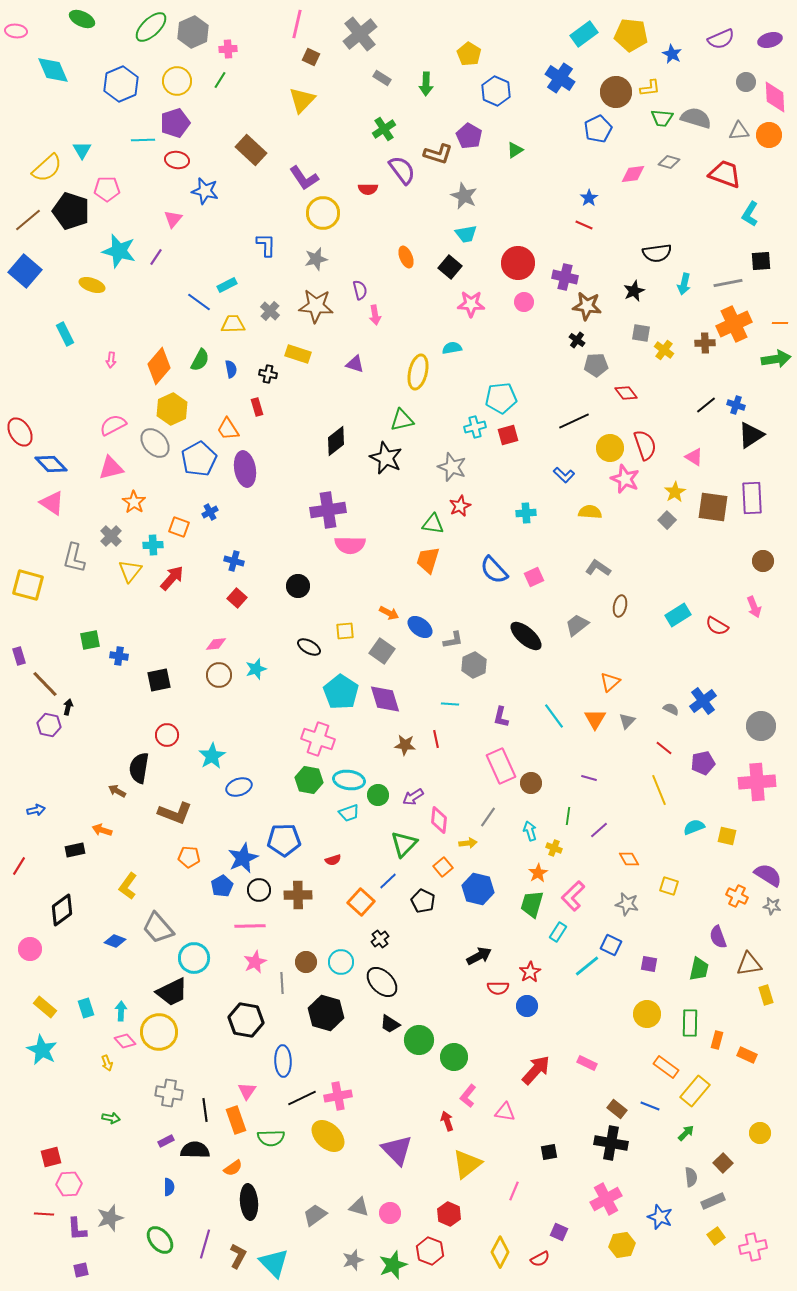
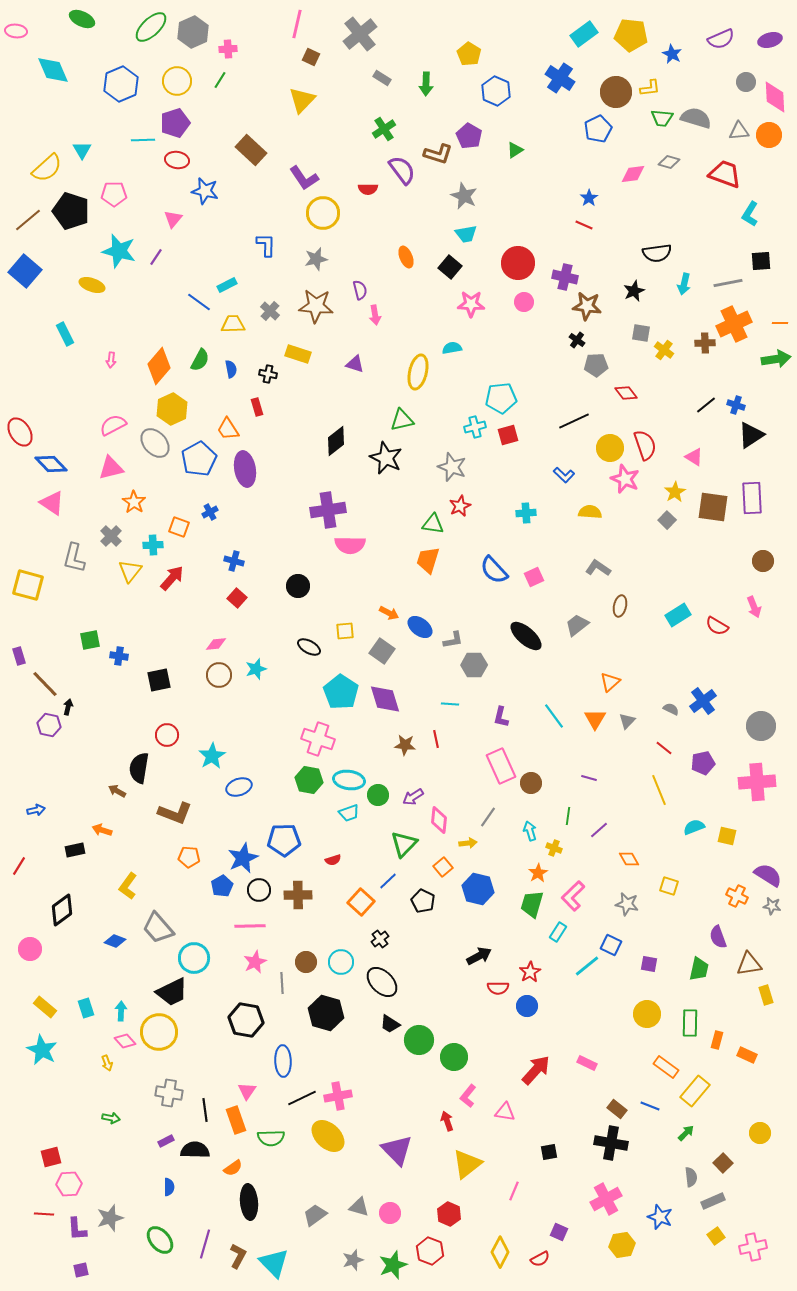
pink pentagon at (107, 189): moved 7 px right, 5 px down
gray hexagon at (474, 665): rotated 25 degrees clockwise
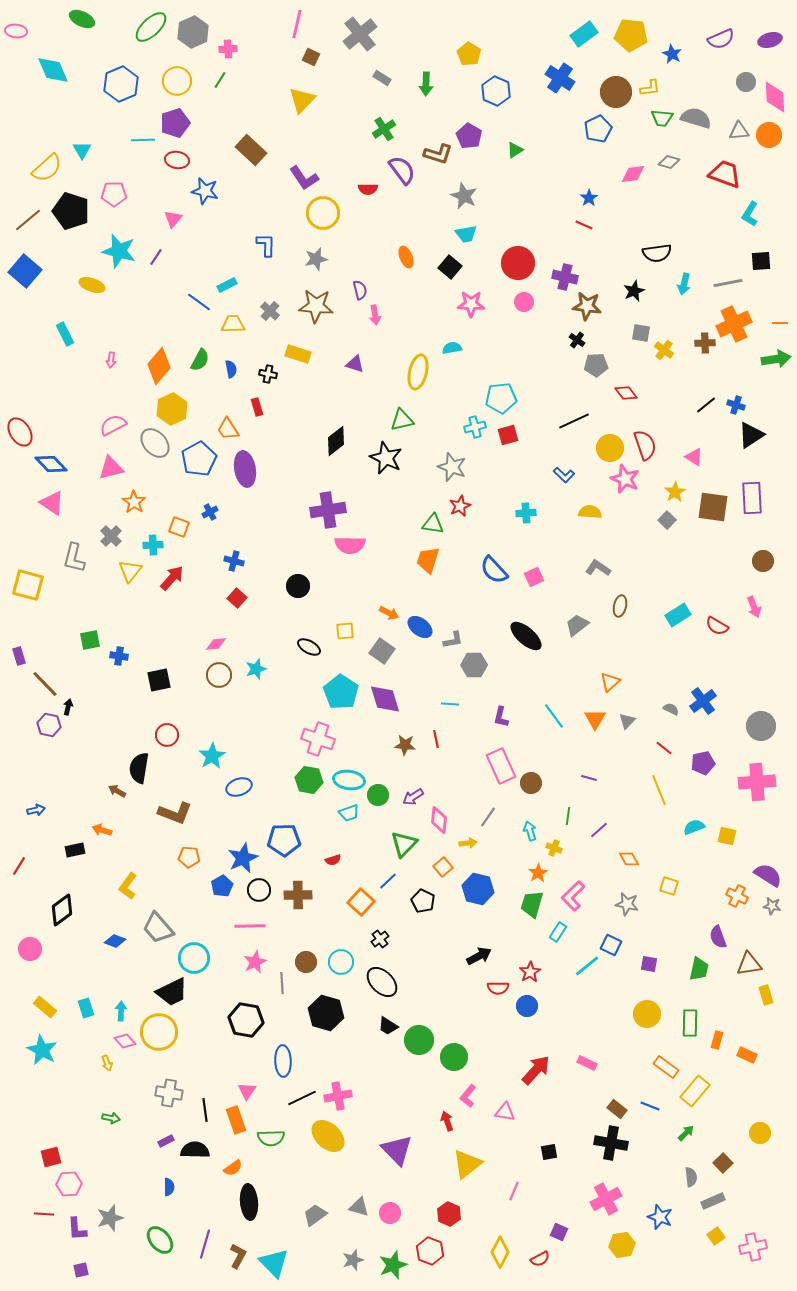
black trapezoid at (390, 1024): moved 2 px left, 2 px down
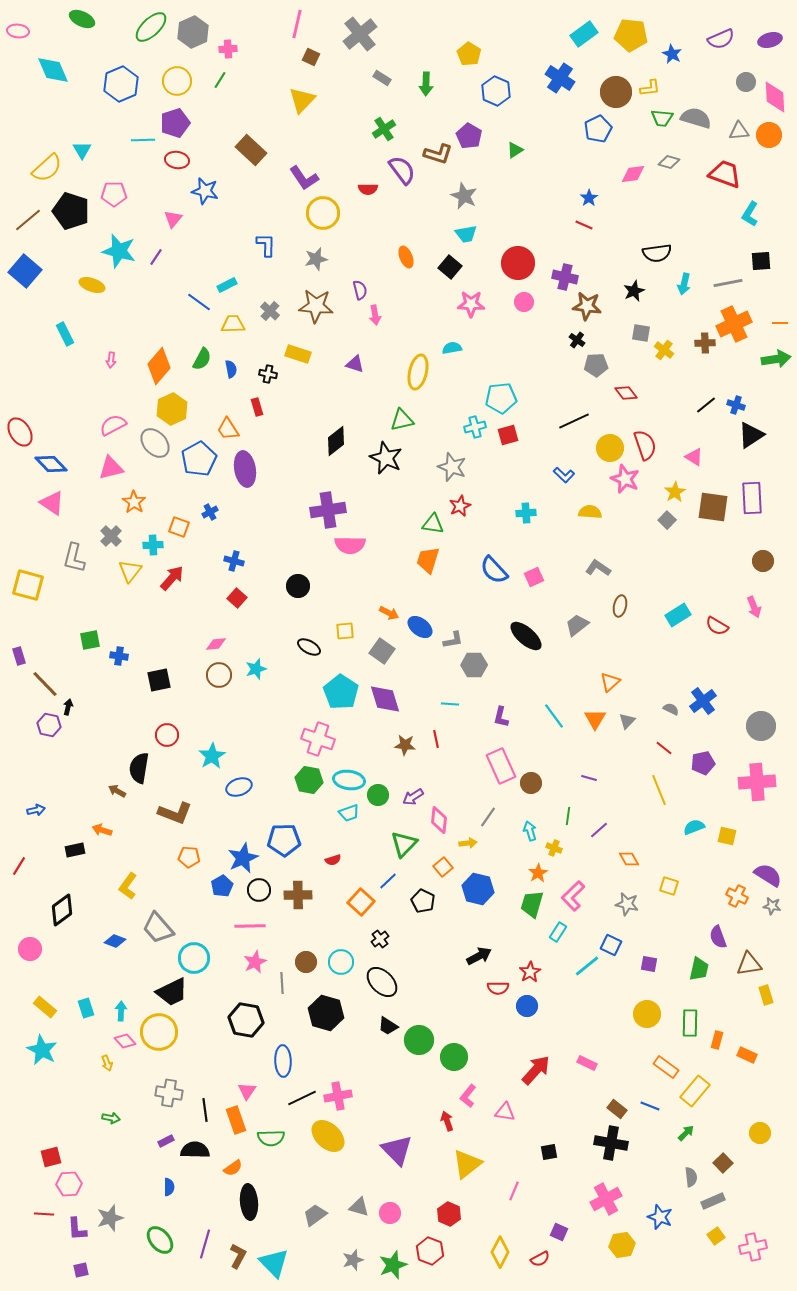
pink ellipse at (16, 31): moved 2 px right
green semicircle at (200, 360): moved 2 px right, 1 px up
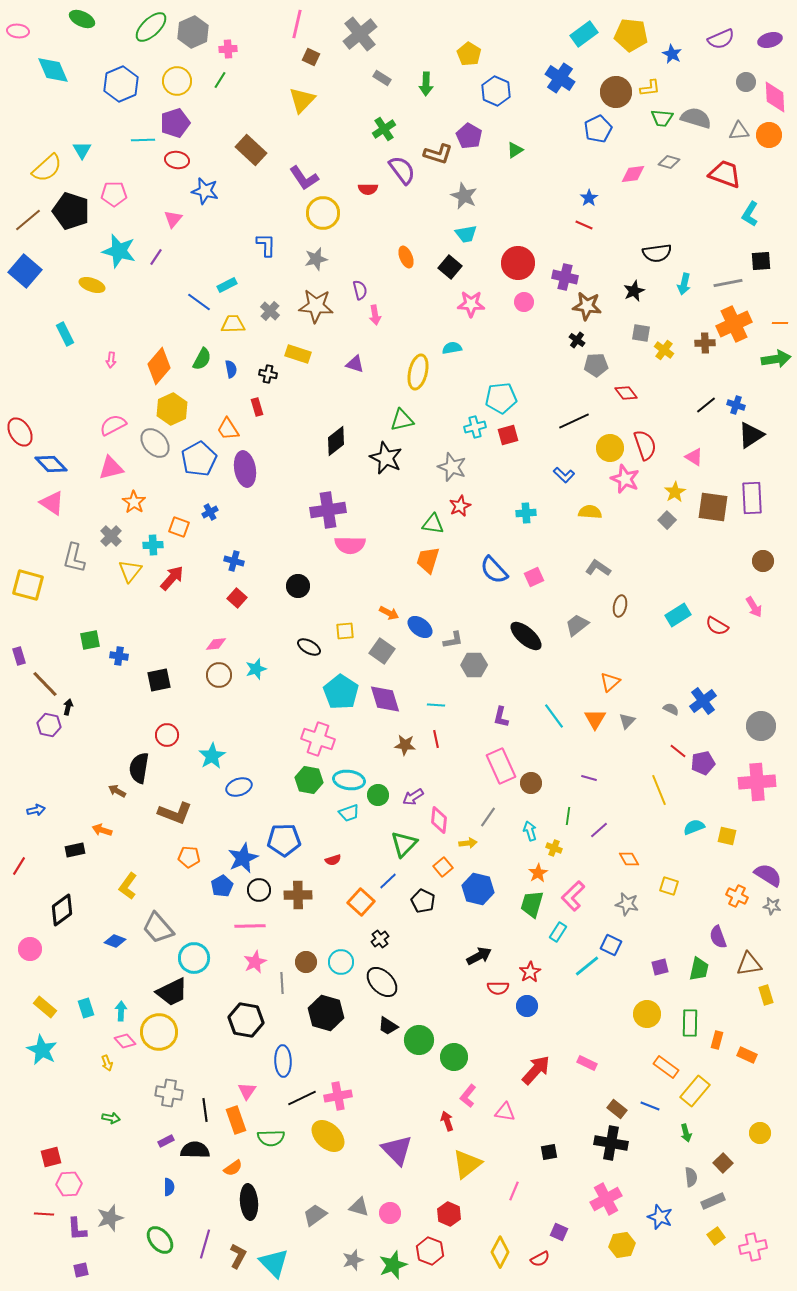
pink arrow at (754, 607): rotated 10 degrees counterclockwise
cyan line at (450, 704): moved 14 px left, 1 px down
red line at (664, 748): moved 14 px right, 3 px down
purple square at (649, 964): moved 11 px right, 3 px down; rotated 24 degrees counterclockwise
green arrow at (686, 1133): rotated 120 degrees clockwise
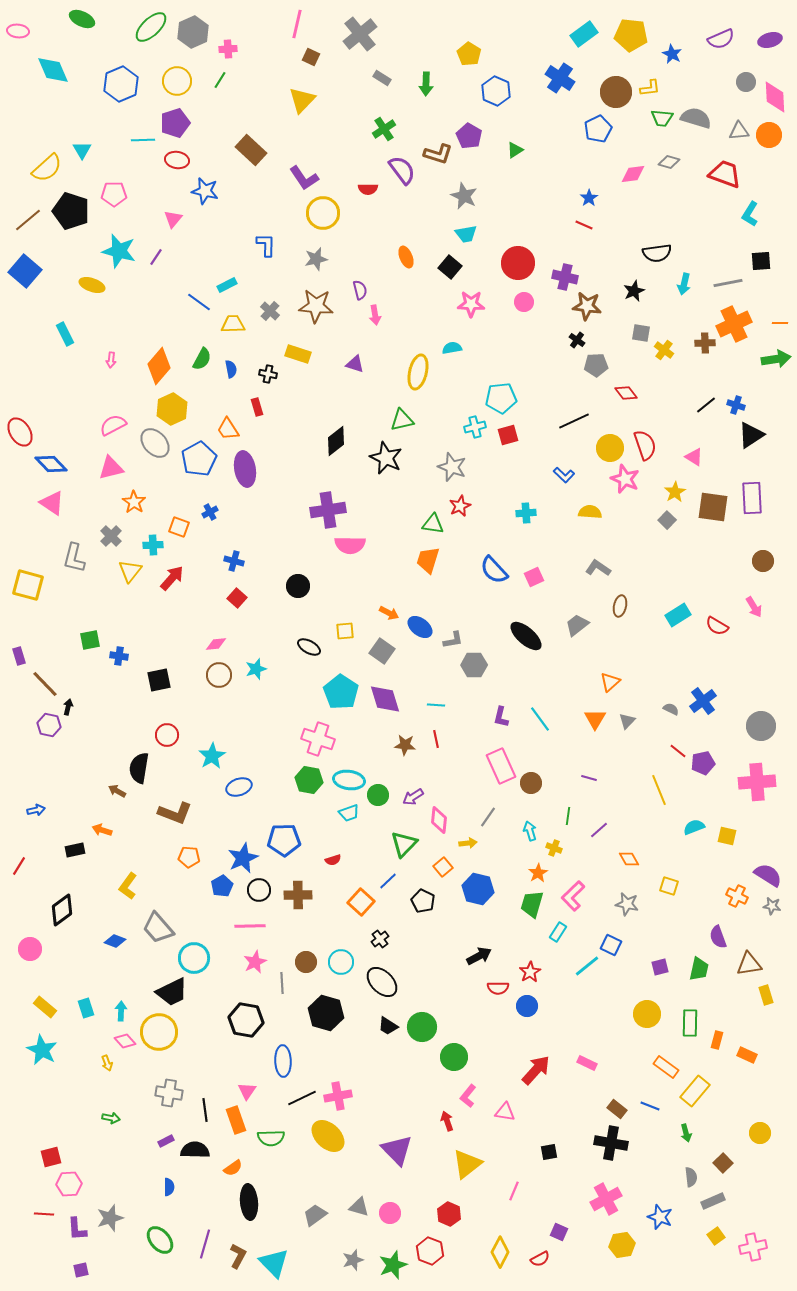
cyan line at (554, 716): moved 14 px left, 3 px down
green circle at (419, 1040): moved 3 px right, 13 px up
